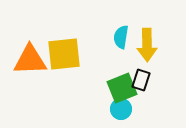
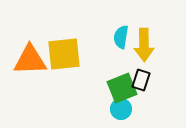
yellow arrow: moved 3 px left
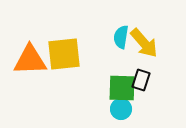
yellow arrow: moved 2 px up; rotated 40 degrees counterclockwise
green square: rotated 24 degrees clockwise
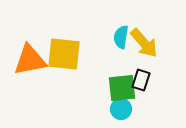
yellow square: rotated 12 degrees clockwise
orange triangle: rotated 9 degrees counterclockwise
green square: rotated 8 degrees counterclockwise
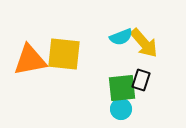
cyan semicircle: rotated 120 degrees counterclockwise
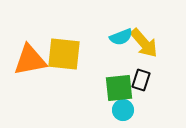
green square: moved 3 px left
cyan circle: moved 2 px right, 1 px down
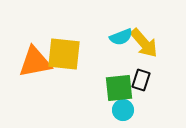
orange triangle: moved 5 px right, 2 px down
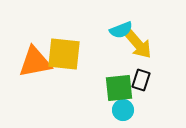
cyan semicircle: moved 7 px up
yellow arrow: moved 6 px left, 1 px down
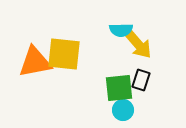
cyan semicircle: rotated 20 degrees clockwise
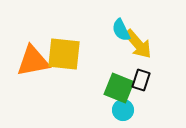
cyan semicircle: rotated 65 degrees clockwise
orange triangle: moved 2 px left, 1 px up
green square: rotated 28 degrees clockwise
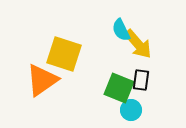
yellow square: rotated 12 degrees clockwise
orange triangle: moved 9 px right, 19 px down; rotated 24 degrees counterclockwise
black rectangle: rotated 10 degrees counterclockwise
cyan circle: moved 8 px right
